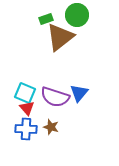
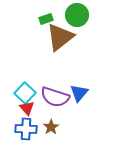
cyan square: rotated 20 degrees clockwise
brown star: rotated 21 degrees clockwise
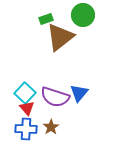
green circle: moved 6 px right
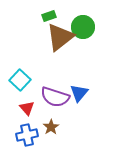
green circle: moved 12 px down
green rectangle: moved 3 px right, 3 px up
cyan square: moved 5 px left, 13 px up
blue cross: moved 1 px right, 6 px down; rotated 15 degrees counterclockwise
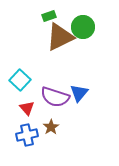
brown triangle: rotated 12 degrees clockwise
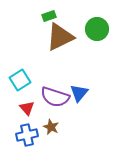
green circle: moved 14 px right, 2 px down
cyan square: rotated 15 degrees clockwise
brown star: rotated 14 degrees counterclockwise
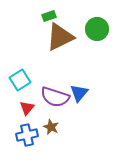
red triangle: rotated 21 degrees clockwise
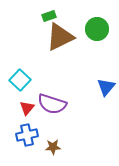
cyan square: rotated 15 degrees counterclockwise
blue triangle: moved 27 px right, 6 px up
purple semicircle: moved 3 px left, 7 px down
brown star: moved 2 px right, 20 px down; rotated 28 degrees counterclockwise
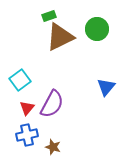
cyan square: rotated 10 degrees clockwise
purple semicircle: rotated 80 degrees counterclockwise
brown star: rotated 21 degrees clockwise
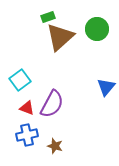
green rectangle: moved 1 px left, 1 px down
brown triangle: rotated 16 degrees counterclockwise
red triangle: rotated 49 degrees counterclockwise
brown star: moved 2 px right, 1 px up
